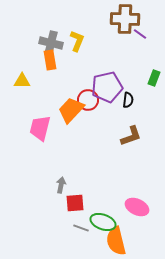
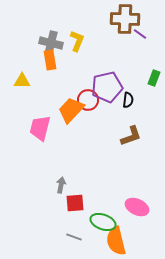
gray line: moved 7 px left, 9 px down
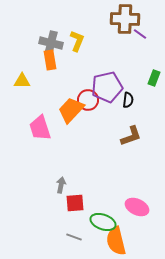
pink trapezoid: rotated 32 degrees counterclockwise
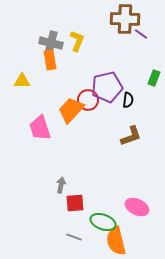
purple line: moved 1 px right
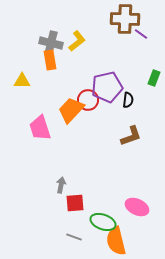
yellow L-shape: rotated 30 degrees clockwise
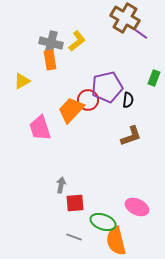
brown cross: moved 1 px up; rotated 28 degrees clockwise
yellow triangle: rotated 30 degrees counterclockwise
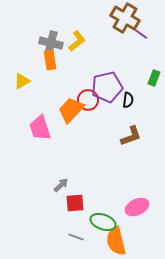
gray arrow: rotated 35 degrees clockwise
pink ellipse: rotated 50 degrees counterclockwise
gray line: moved 2 px right
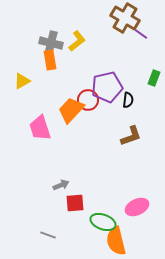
gray arrow: rotated 21 degrees clockwise
gray line: moved 28 px left, 2 px up
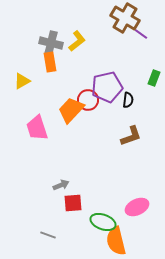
orange rectangle: moved 2 px down
pink trapezoid: moved 3 px left
red square: moved 2 px left
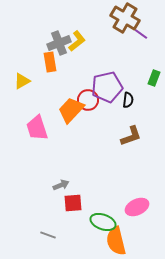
gray cross: moved 8 px right; rotated 35 degrees counterclockwise
